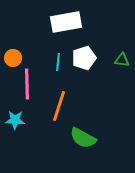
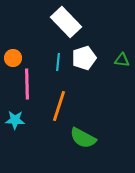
white rectangle: rotated 56 degrees clockwise
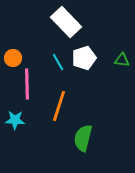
cyan line: rotated 36 degrees counterclockwise
green semicircle: rotated 76 degrees clockwise
